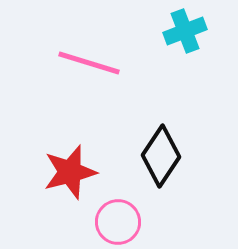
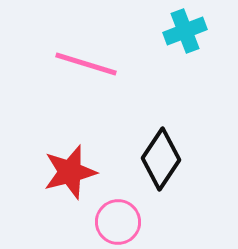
pink line: moved 3 px left, 1 px down
black diamond: moved 3 px down
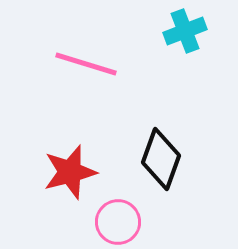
black diamond: rotated 14 degrees counterclockwise
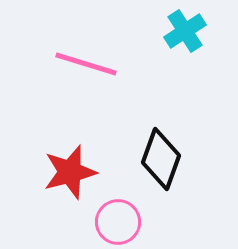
cyan cross: rotated 12 degrees counterclockwise
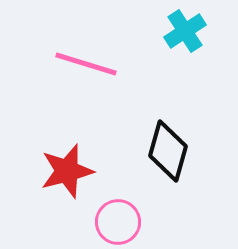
black diamond: moved 7 px right, 8 px up; rotated 4 degrees counterclockwise
red star: moved 3 px left, 1 px up
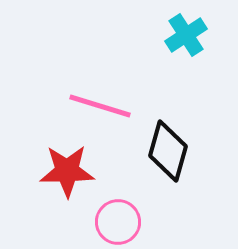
cyan cross: moved 1 px right, 4 px down
pink line: moved 14 px right, 42 px down
red star: rotated 14 degrees clockwise
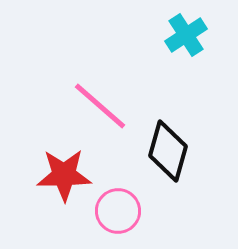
pink line: rotated 24 degrees clockwise
red star: moved 3 px left, 4 px down
pink circle: moved 11 px up
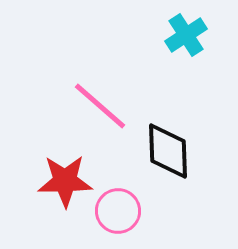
black diamond: rotated 18 degrees counterclockwise
red star: moved 1 px right, 6 px down
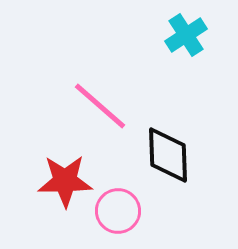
black diamond: moved 4 px down
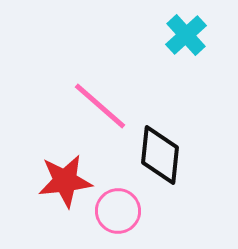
cyan cross: rotated 9 degrees counterclockwise
black diamond: moved 8 px left; rotated 8 degrees clockwise
red star: rotated 6 degrees counterclockwise
